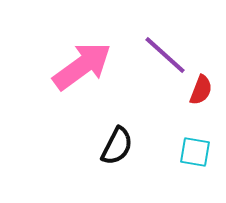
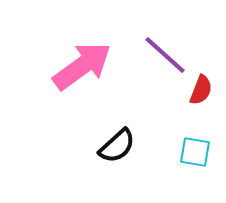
black semicircle: rotated 21 degrees clockwise
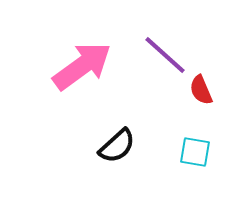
red semicircle: rotated 136 degrees clockwise
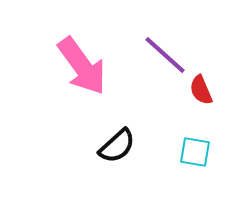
pink arrow: rotated 90 degrees clockwise
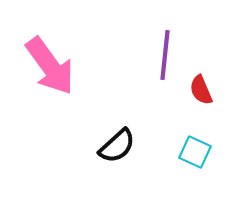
purple line: rotated 54 degrees clockwise
pink arrow: moved 32 px left
cyan square: rotated 16 degrees clockwise
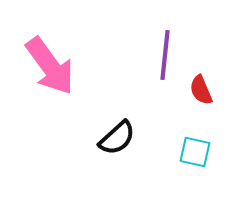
black semicircle: moved 8 px up
cyan square: rotated 12 degrees counterclockwise
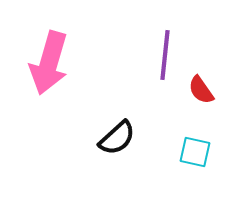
pink arrow: moved 1 px left, 3 px up; rotated 52 degrees clockwise
red semicircle: rotated 12 degrees counterclockwise
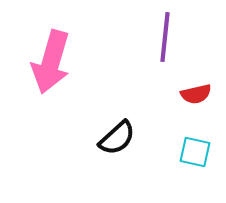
purple line: moved 18 px up
pink arrow: moved 2 px right, 1 px up
red semicircle: moved 5 px left, 4 px down; rotated 68 degrees counterclockwise
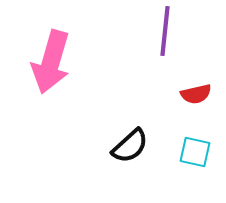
purple line: moved 6 px up
black semicircle: moved 13 px right, 8 px down
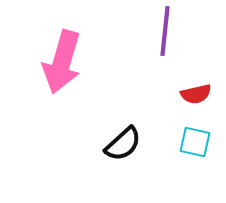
pink arrow: moved 11 px right
black semicircle: moved 7 px left, 2 px up
cyan square: moved 10 px up
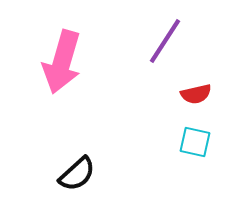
purple line: moved 10 px down; rotated 27 degrees clockwise
black semicircle: moved 46 px left, 30 px down
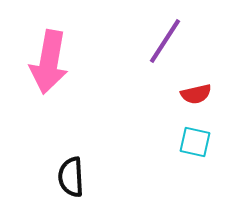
pink arrow: moved 13 px left; rotated 6 degrees counterclockwise
black semicircle: moved 6 px left, 3 px down; rotated 129 degrees clockwise
